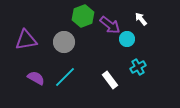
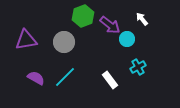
white arrow: moved 1 px right
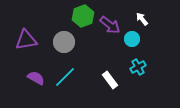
cyan circle: moved 5 px right
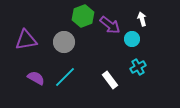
white arrow: rotated 24 degrees clockwise
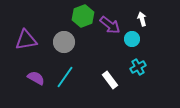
cyan line: rotated 10 degrees counterclockwise
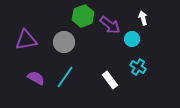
white arrow: moved 1 px right, 1 px up
cyan cross: rotated 28 degrees counterclockwise
